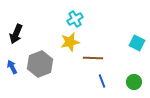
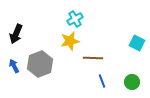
yellow star: moved 1 px up
blue arrow: moved 2 px right, 1 px up
green circle: moved 2 px left
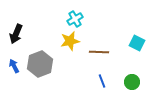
brown line: moved 6 px right, 6 px up
